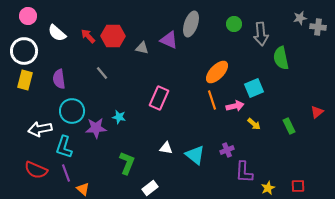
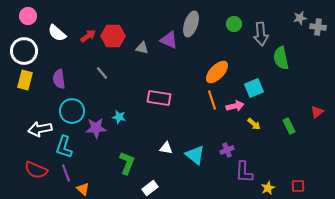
red arrow: rotated 98 degrees clockwise
pink rectangle: rotated 75 degrees clockwise
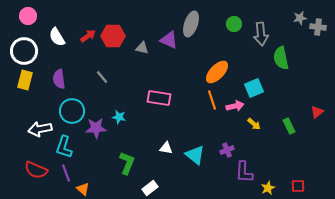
white semicircle: moved 4 px down; rotated 18 degrees clockwise
gray line: moved 4 px down
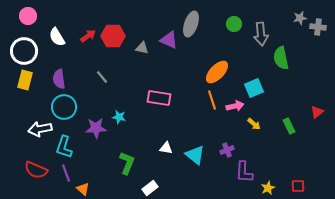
cyan circle: moved 8 px left, 4 px up
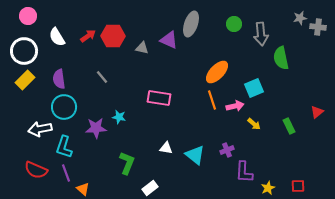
yellow rectangle: rotated 30 degrees clockwise
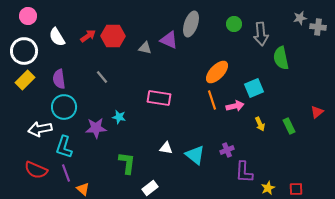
gray triangle: moved 3 px right
yellow arrow: moved 6 px right; rotated 24 degrees clockwise
green L-shape: rotated 15 degrees counterclockwise
red square: moved 2 px left, 3 px down
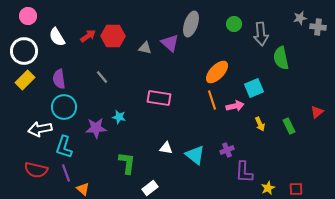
purple triangle: moved 1 px right, 3 px down; rotated 18 degrees clockwise
red semicircle: rotated 10 degrees counterclockwise
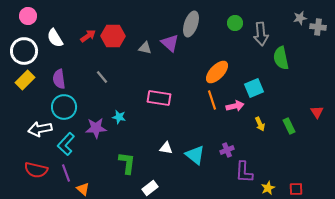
green circle: moved 1 px right, 1 px up
white semicircle: moved 2 px left, 1 px down
red triangle: rotated 24 degrees counterclockwise
cyan L-shape: moved 2 px right, 3 px up; rotated 25 degrees clockwise
